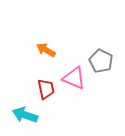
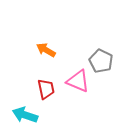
pink triangle: moved 4 px right, 3 px down
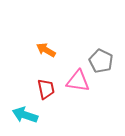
pink triangle: rotated 15 degrees counterclockwise
